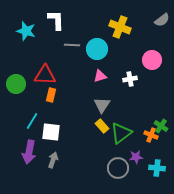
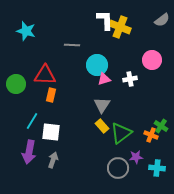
white L-shape: moved 49 px right
cyan circle: moved 16 px down
pink triangle: moved 4 px right, 3 px down
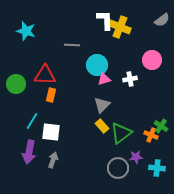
gray triangle: rotated 12 degrees clockwise
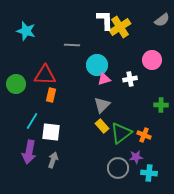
yellow cross: rotated 35 degrees clockwise
green cross: moved 21 px up; rotated 32 degrees counterclockwise
orange cross: moved 7 px left
cyan cross: moved 8 px left, 5 px down
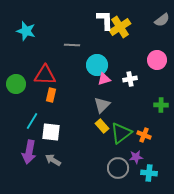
pink circle: moved 5 px right
gray arrow: rotated 77 degrees counterclockwise
